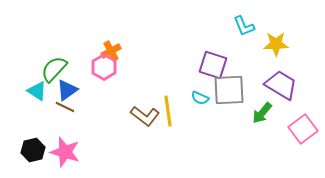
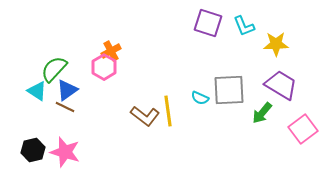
purple square: moved 5 px left, 42 px up
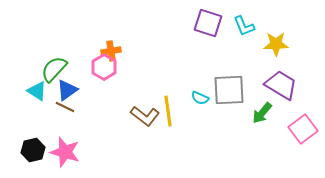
orange cross: rotated 18 degrees clockwise
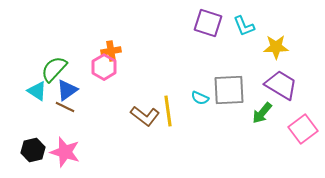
yellow star: moved 3 px down
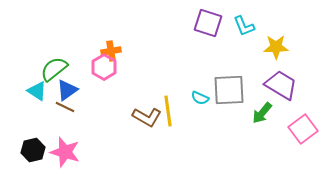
green semicircle: rotated 8 degrees clockwise
brown L-shape: moved 2 px right, 1 px down; rotated 8 degrees counterclockwise
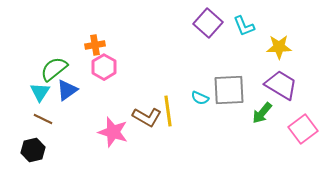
purple square: rotated 24 degrees clockwise
yellow star: moved 3 px right
orange cross: moved 16 px left, 6 px up
cyan triangle: moved 3 px right, 1 px down; rotated 30 degrees clockwise
brown line: moved 22 px left, 12 px down
pink star: moved 48 px right, 20 px up
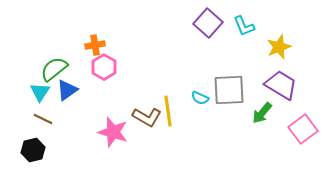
yellow star: rotated 20 degrees counterclockwise
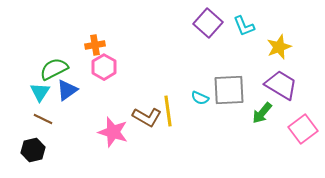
green semicircle: rotated 12 degrees clockwise
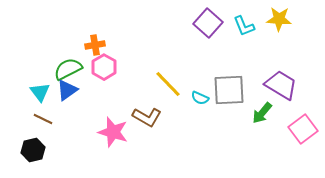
yellow star: moved 28 px up; rotated 25 degrees clockwise
green semicircle: moved 14 px right
cyan triangle: rotated 10 degrees counterclockwise
yellow line: moved 27 px up; rotated 36 degrees counterclockwise
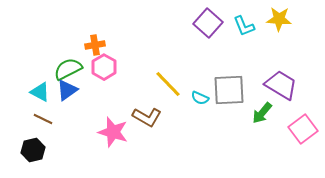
cyan triangle: rotated 25 degrees counterclockwise
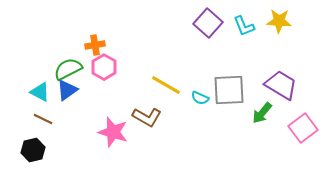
yellow star: moved 2 px down
yellow line: moved 2 px left, 1 px down; rotated 16 degrees counterclockwise
pink square: moved 1 px up
